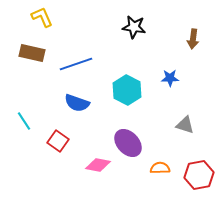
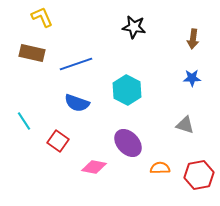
blue star: moved 22 px right
pink diamond: moved 4 px left, 2 px down
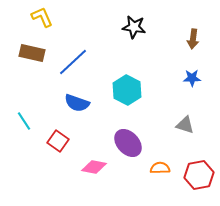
blue line: moved 3 px left, 2 px up; rotated 24 degrees counterclockwise
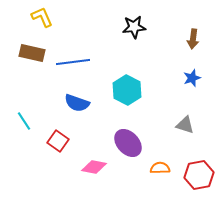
black star: rotated 15 degrees counterclockwise
blue line: rotated 36 degrees clockwise
blue star: rotated 18 degrees counterclockwise
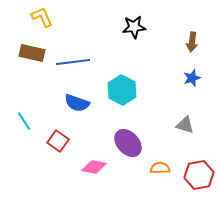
brown arrow: moved 1 px left, 3 px down
cyan hexagon: moved 5 px left
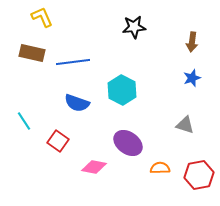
purple ellipse: rotated 12 degrees counterclockwise
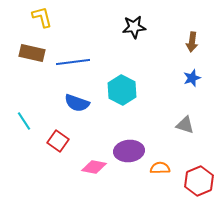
yellow L-shape: rotated 10 degrees clockwise
purple ellipse: moved 1 px right, 8 px down; rotated 40 degrees counterclockwise
red hexagon: moved 6 px down; rotated 12 degrees counterclockwise
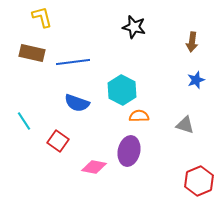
black star: rotated 20 degrees clockwise
blue star: moved 4 px right, 2 px down
purple ellipse: rotated 72 degrees counterclockwise
orange semicircle: moved 21 px left, 52 px up
